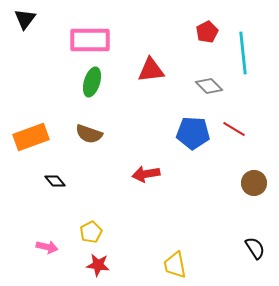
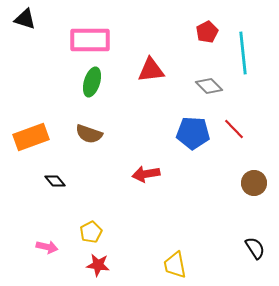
black triangle: rotated 50 degrees counterclockwise
red line: rotated 15 degrees clockwise
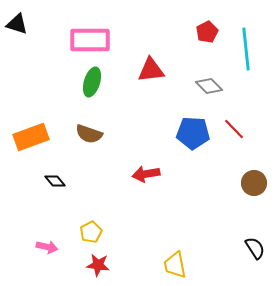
black triangle: moved 8 px left, 5 px down
cyan line: moved 3 px right, 4 px up
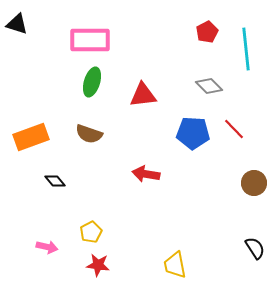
red triangle: moved 8 px left, 25 px down
red arrow: rotated 20 degrees clockwise
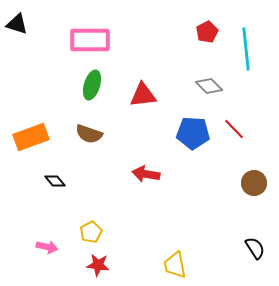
green ellipse: moved 3 px down
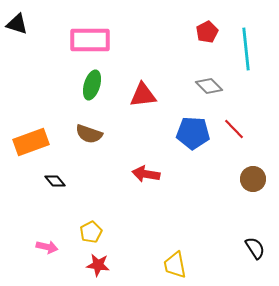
orange rectangle: moved 5 px down
brown circle: moved 1 px left, 4 px up
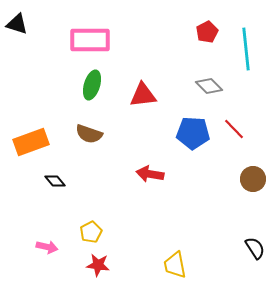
red arrow: moved 4 px right
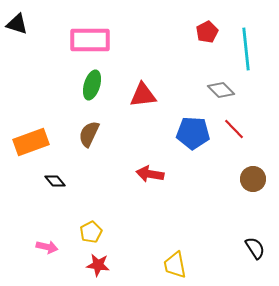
gray diamond: moved 12 px right, 4 px down
brown semicircle: rotated 96 degrees clockwise
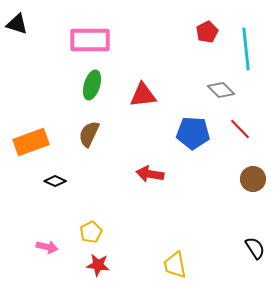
red line: moved 6 px right
black diamond: rotated 25 degrees counterclockwise
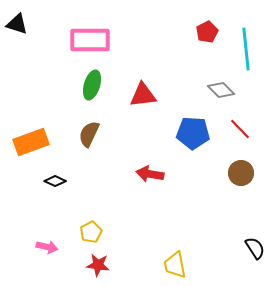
brown circle: moved 12 px left, 6 px up
